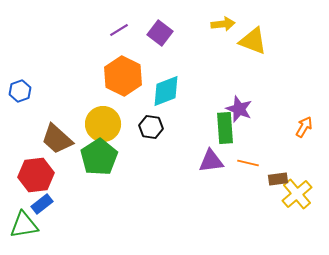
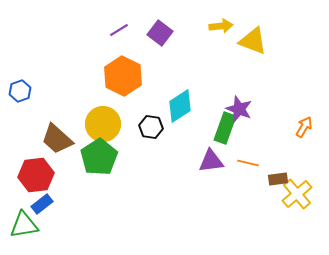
yellow arrow: moved 2 px left, 2 px down
cyan diamond: moved 14 px right, 15 px down; rotated 12 degrees counterclockwise
green rectangle: rotated 24 degrees clockwise
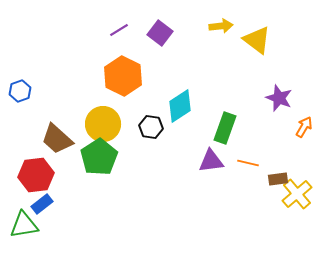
yellow triangle: moved 4 px right, 1 px up; rotated 16 degrees clockwise
purple star: moved 40 px right, 11 px up
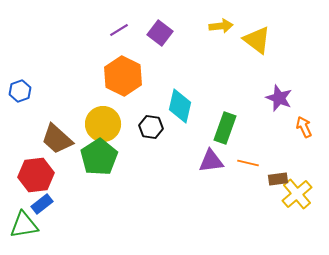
cyan diamond: rotated 44 degrees counterclockwise
orange arrow: rotated 55 degrees counterclockwise
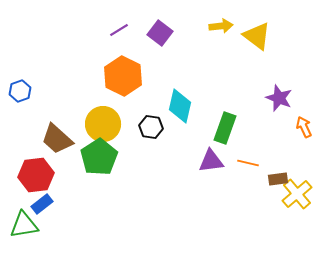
yellow triangle: moved 4 px up
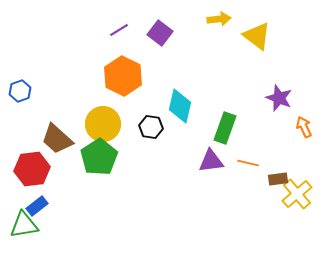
yellow arrow: moved 2 px left, 7 px up
red hexagon: moved 4 px left, 6 px up
blue rectangle: moved 5 px left, 2 px down
